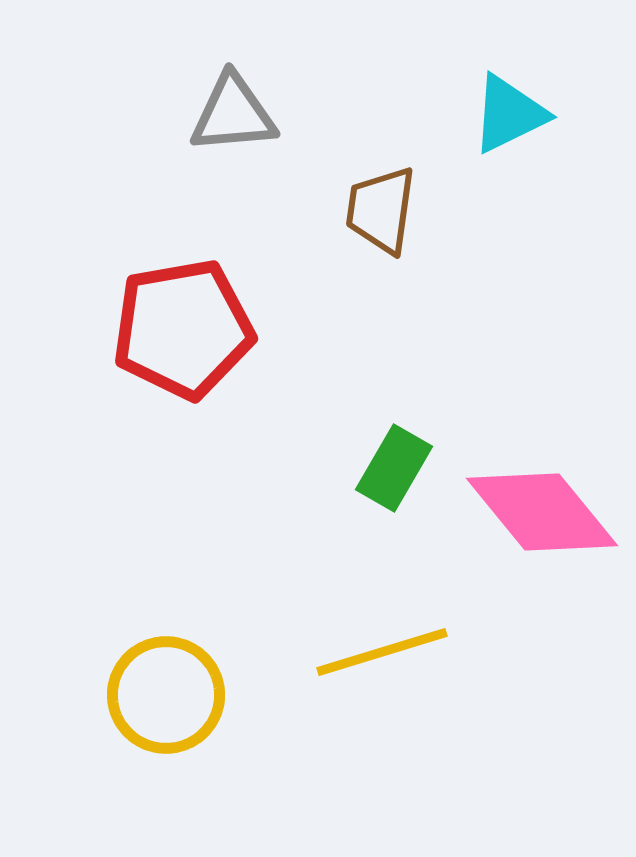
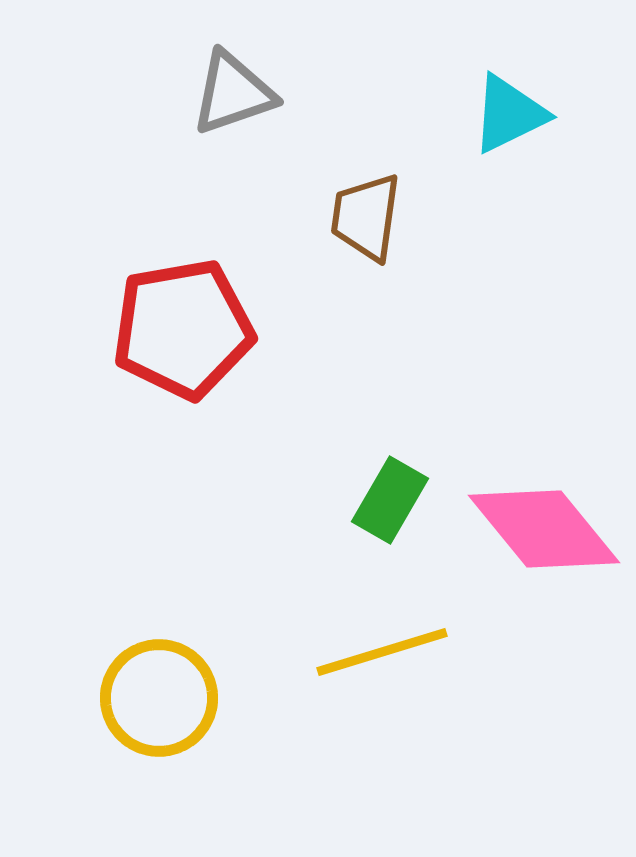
gray triangle: moved 21 px up; rotated 14 degrees counterclockwise
brown trapezoid: moved 15 px left, 7 px down
green rectangle: moved 4 px left, 32 px down
pink diamond: moved 2 px right, 17 px down
yellow circle: moved 7 px left, 3 px down
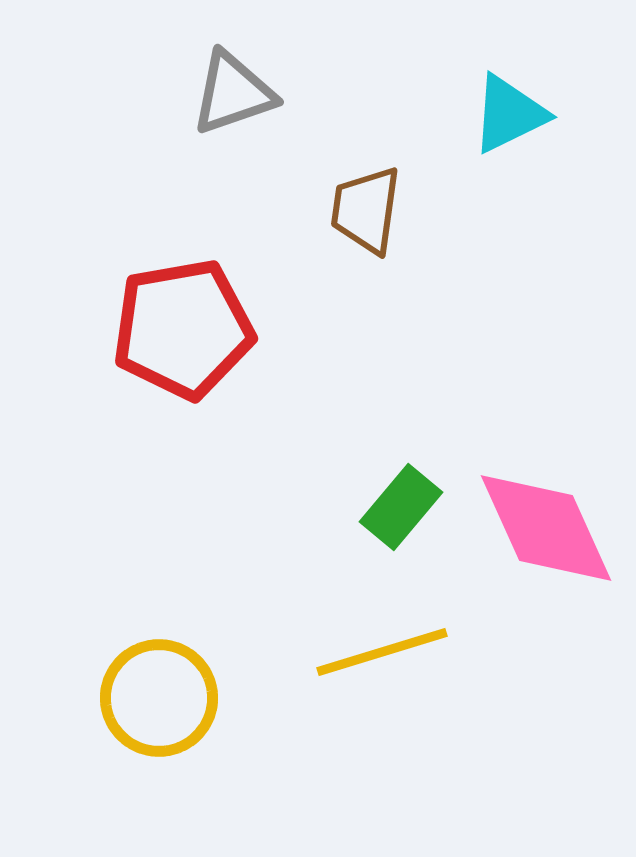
brown trapezoid: moved 7 px up
green rectangle: moved 11 px right, 7 px down; rotated 10 degrees clockwise
pink diamond: moved 2 px right, 1 px up; rotated 15 degrees clockwise
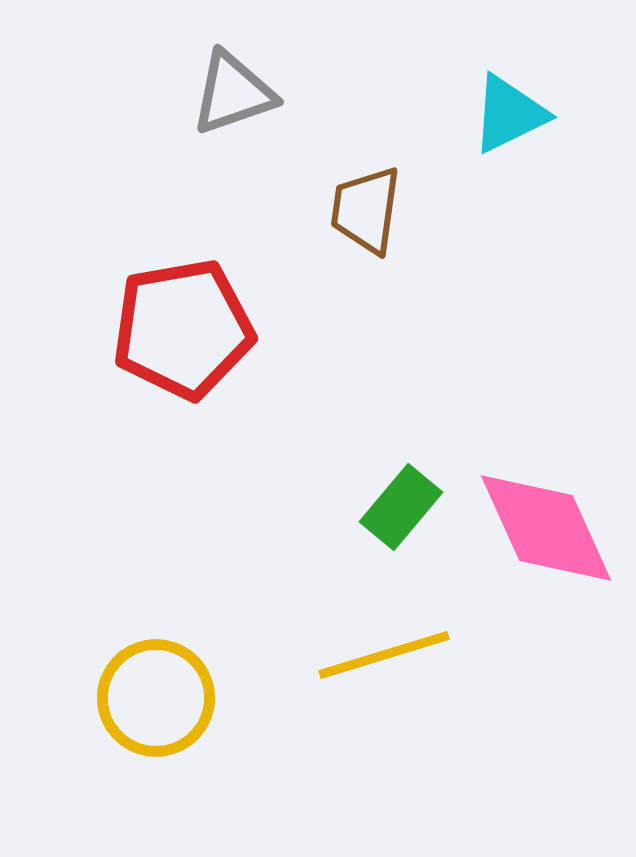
yellow line: moved 2 px right, 3 px down
yellow circle: moved 3 px left
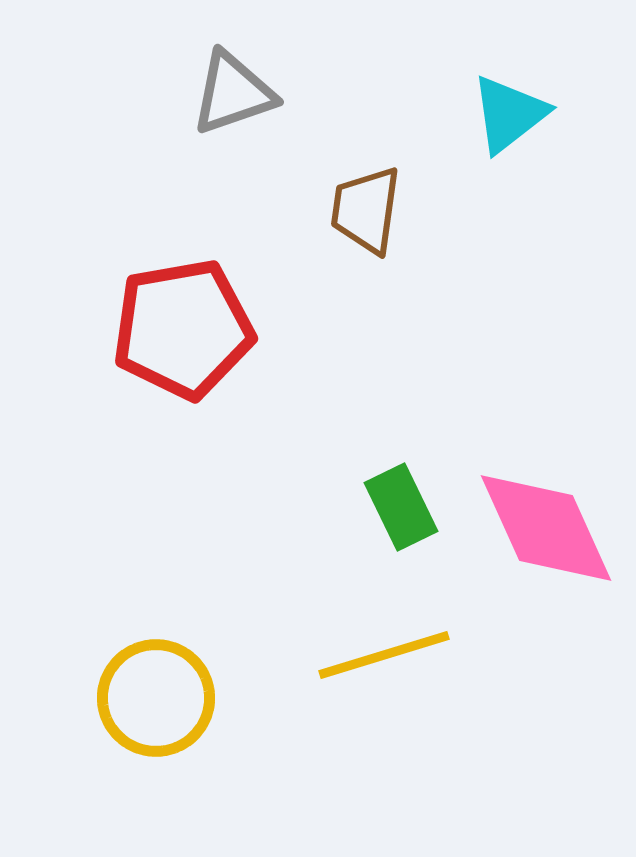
cyan triangle: rotated 12 degrees counterclockwise
green rectangle: rotated 66 degrees counterclockwise
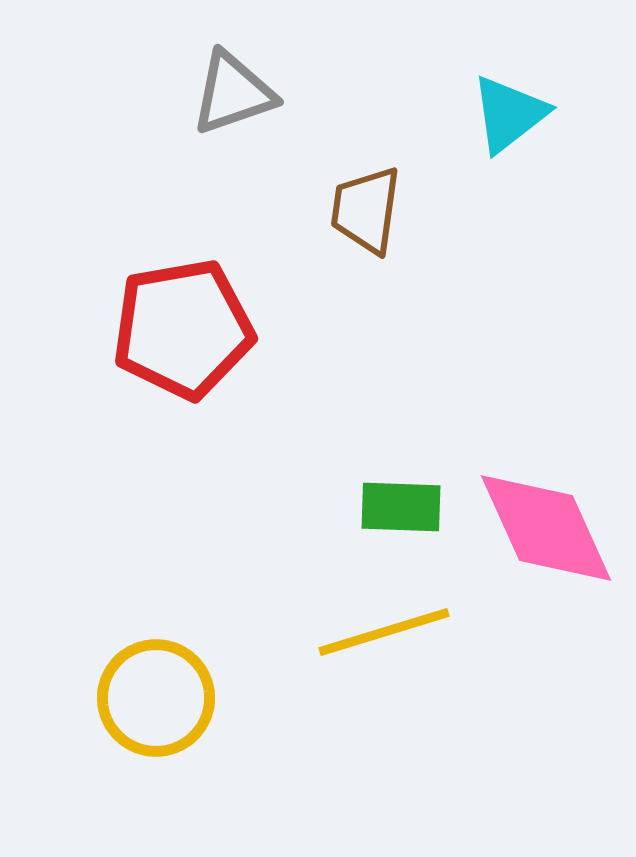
green rectangle: rotated 62 degrees counterclockwise
yellow line: moved 23 px up
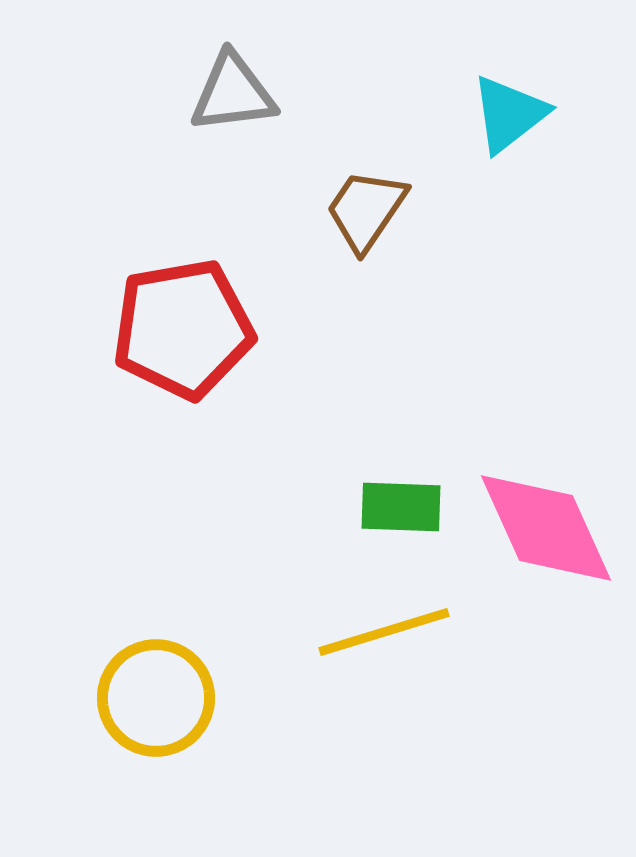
gray triangle: rotated 12 degrees clockwise
brown trapezoid: rotated 26 degrees clockwise
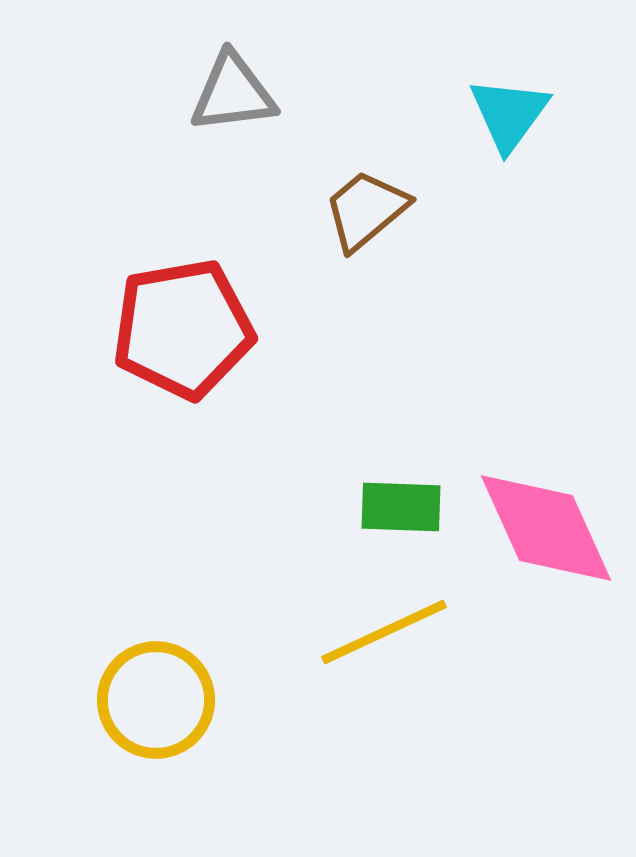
cyan triangle: rotated 16 degrees counterclockwise
brown trapezoid: rotated 16 degrees clockwise
yellow line: rotated 8 degrees counterclockwise
yellow circle: moved 2 px down
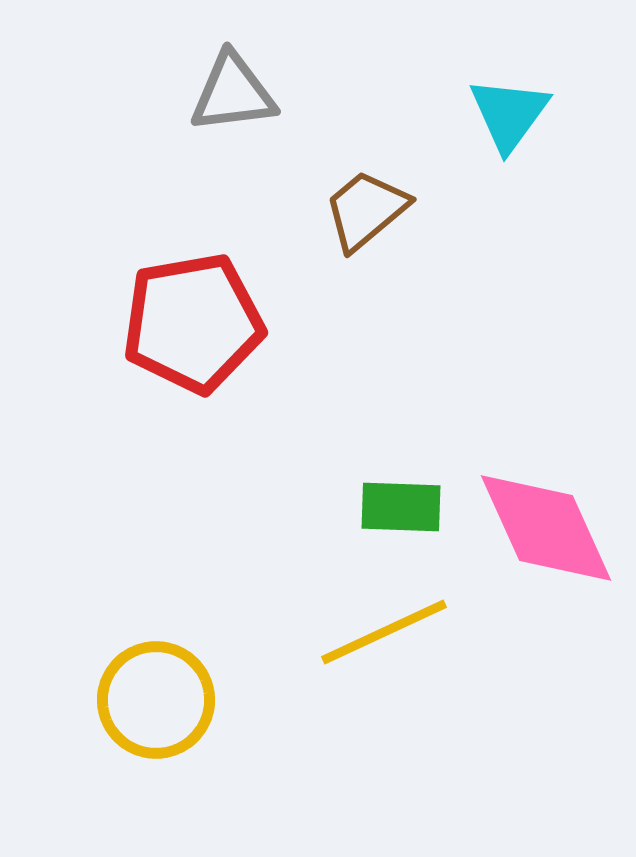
red pentagon: moved 10 px right, 6 px up
